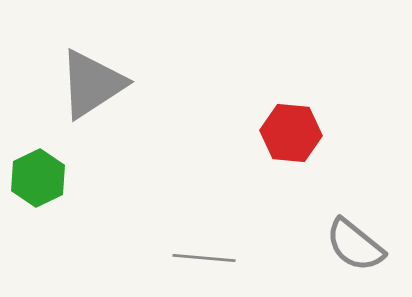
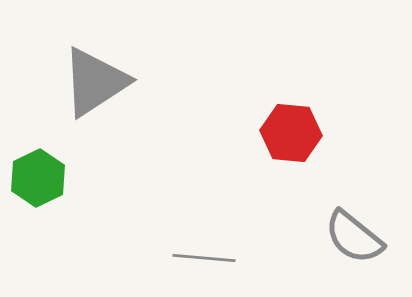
gray triangle: moved 3 px right, 2 px up
gray semicircle: moved 1 px left, 8 px up
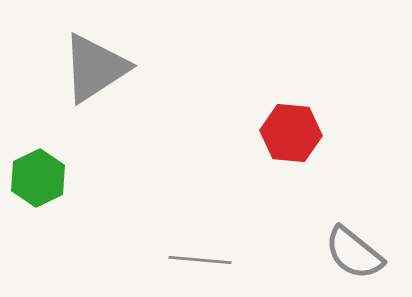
gray triangle: moved 14 px up
gray semicircle: moved 16 px down
gray line: moved 4 px left, 2 px down
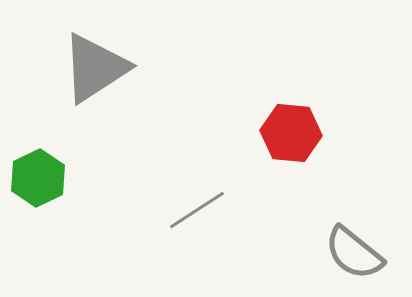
gray line: moved 3 px left, 50 px up; rotated 38 degrees counterclockwise
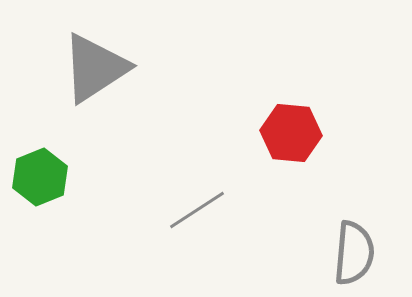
green hexagon: moved 2 px right, 1 px up; rotated 4 degrees clockwise
gray semicircle: rotated 124 degrees counterclockwise
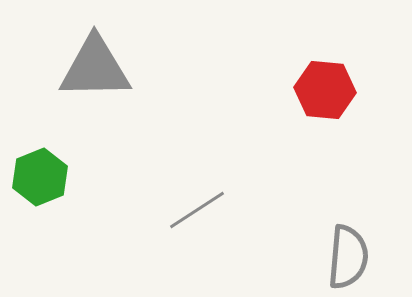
gray triangle: rotated 32 degrees clockwise
red hexagon: moved 34 px right, 43 px up
gray semicircle: moved 6 px left, 4 px down
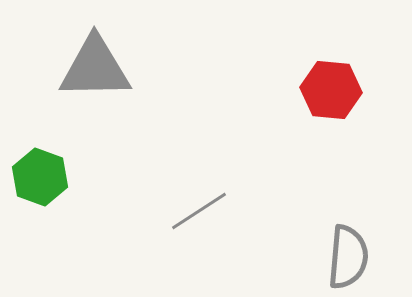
red hexagon: moved 6 px right
green hexagon: rotated 18 degrees counterclockwise
gray line: moved 2 px right, 1 px down
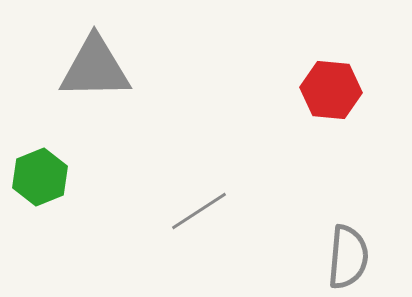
green hexagon: rotated 18 degrees clockwise
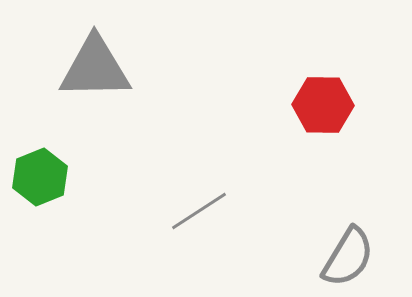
red hexagon: moved 8 px left, 15 px down; rotated 4 degrees counterclockwise
gray semicircle: rotated 26 degrees clockwise
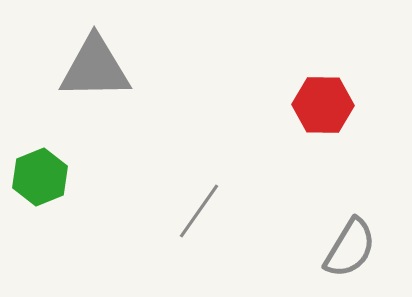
gray line: rotated 22 degrees counterclockwise
gray semicircle: moved 2 px right, 9 px up
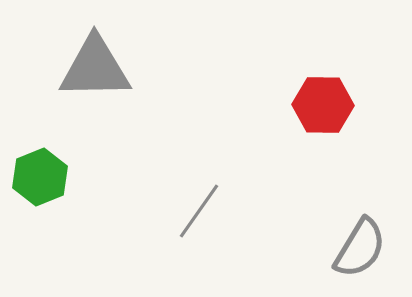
gray semicircle: moved 10 px right
